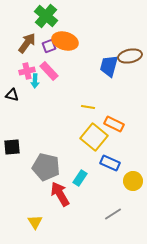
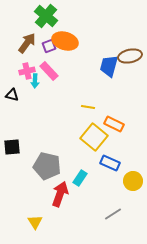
gray pentagon: moved 1 px right, 1 px up
red arrow: rotated 50 degrees clockwise
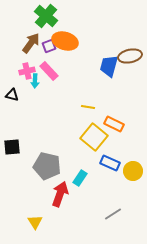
brown arrow: moved 4 px right
yellow circle: moved 10 px up
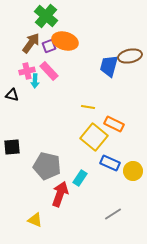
yellow triangle: moved 2 px up; rotated 35 degrees counterclockwise
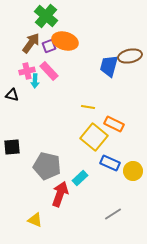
cyan rectangle: rotated 14 degrees clockwise
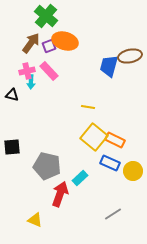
cyan arrow: moved 4 px left, 1 px down
orange rectangle: moved 1 px right, 16 px down
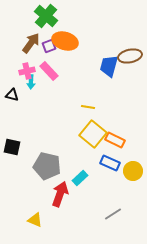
yellow square: moved 1 px left, 3 px up
black square: rotated 18 degrees clockwise
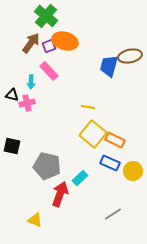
pink cross: moved 32 px down
black square: moved 1 px up
